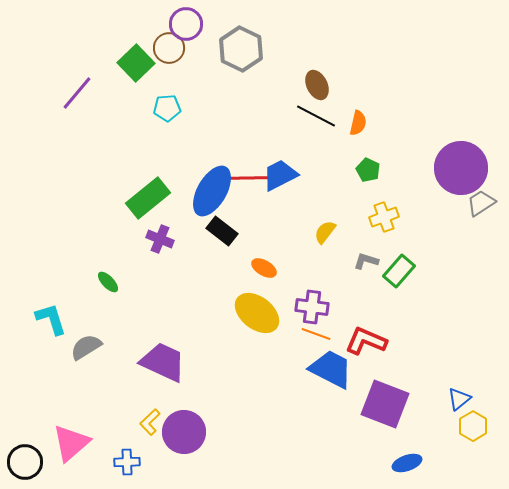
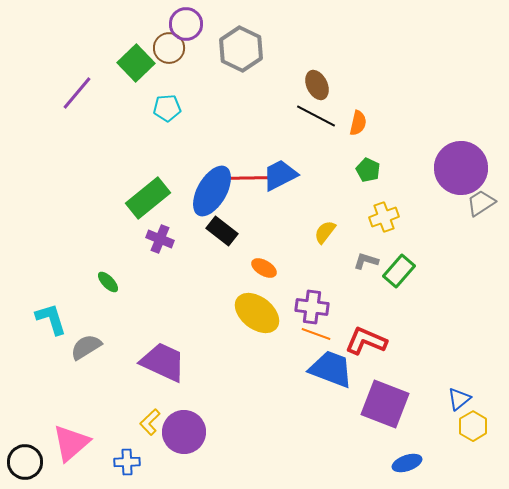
blue trapezoid at (331, 369): rotated 6 degrees counterclockwise
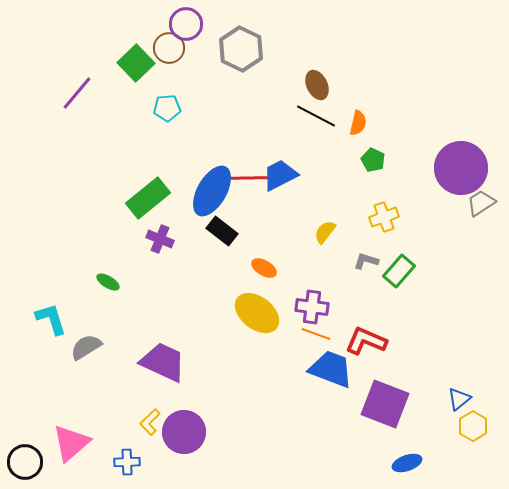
green pentagon at (368, 170): moved 5 px right, 10 px up
green ellipse at (108, 282): rotated 15 degrees counterclockwise
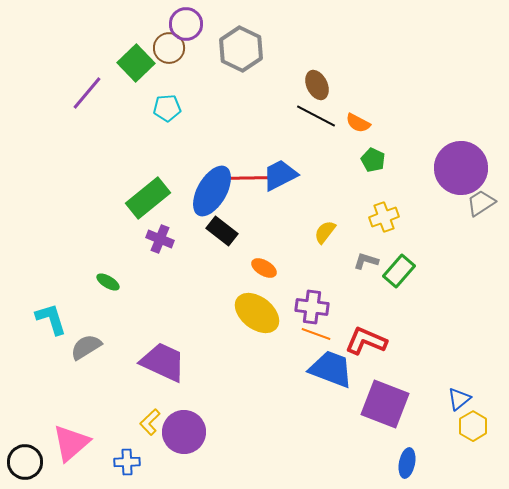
purple line at (77, 93): moved 10 px right
orange semicircle at (358, 123): rotated 105 degrees clockwise
blue ellipse at (407, 463): rotated 60 degrees counterclockwise
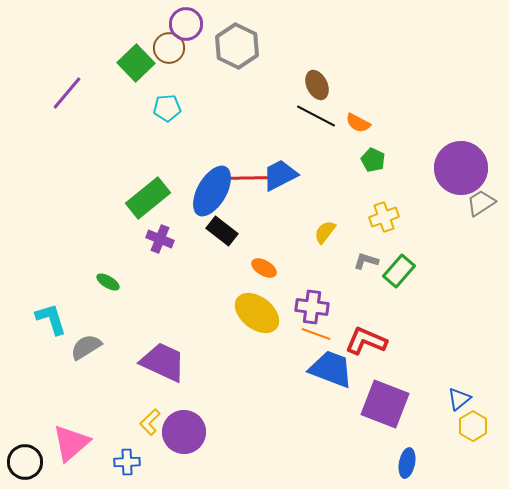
gray hexagon at (241, 49): moved 4 px left, 3 px up
purple line at (87, 93): moved 20 px left
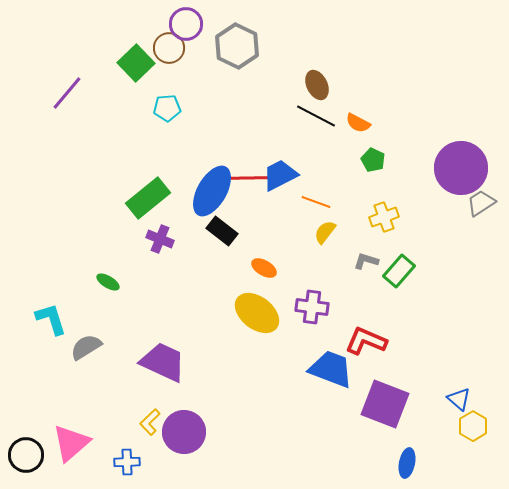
orange line at (316, 334): moved 132 px up
blue triangle at (459, 399): rotated 40 degrees counterclockwise
black circle at (25, 462): moved 1 px right, 7 px up
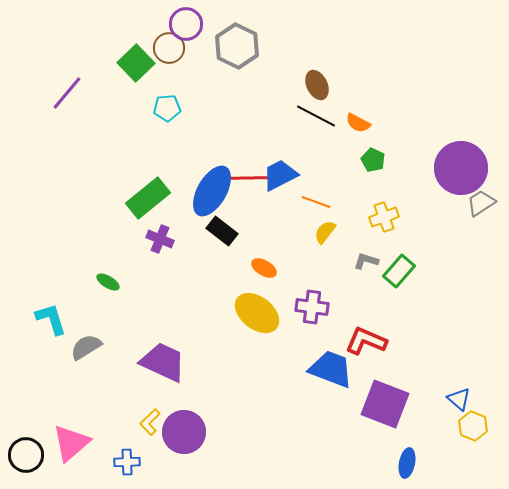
yellow hexagon at (473, 426): rotated 8 degrees counterclockwise
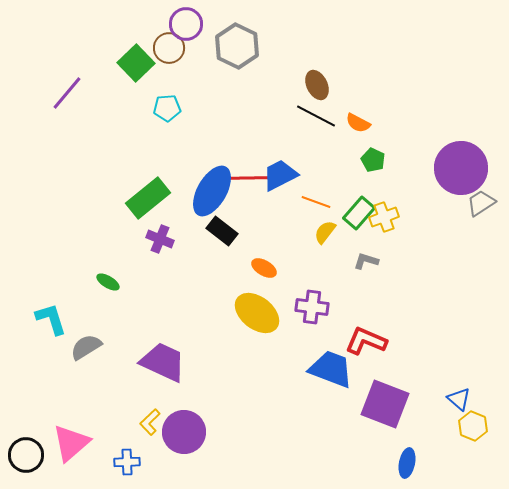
green rectangle at (399, 271): moved 40 px left, 58 px up
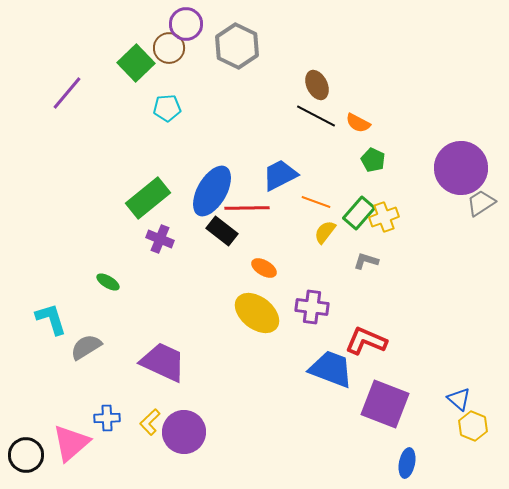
red line at (247, 178): moved 30 px down
blue cross at (127, 462): moved 20 px left, 44 px up
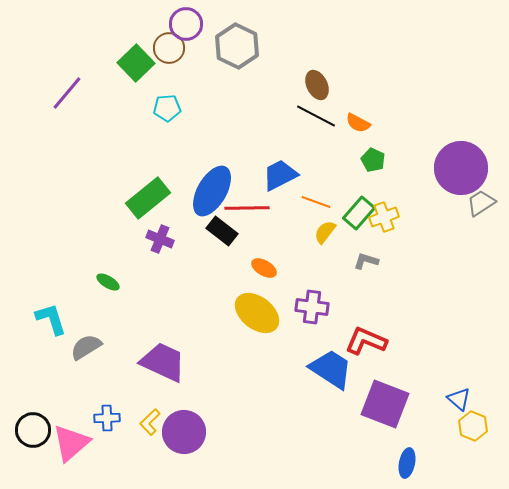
blue trapezoid at (331, 369): rotated 12 degrees clockwise
black circle at (26, 455): moved 7 px right, 25 px up
